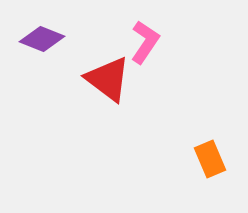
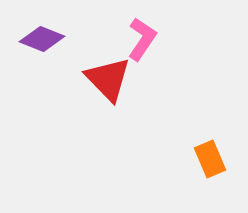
pink L-shape: moved 3 px left, 3 px up
red triangle: rotated 9 degrees clockwise
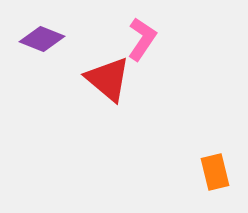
red triangle: rotated 6 degrees counterclockwise
orange rectangle: moved 5 px right, 13 px down; rotated 9 degrees clockwise
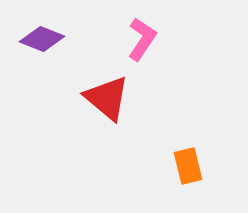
red triangle: moved 1 px left, 19 px down
orange rectangle: moved 27 px left, 6 px up
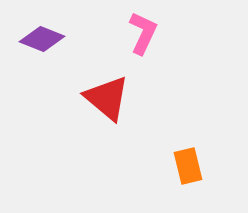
pink L-shape: moved 1 px right, 6 px up; rotated 9 degrees counterclockwise
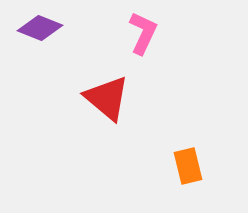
purple diamond: moved 2 px left, 11 px up
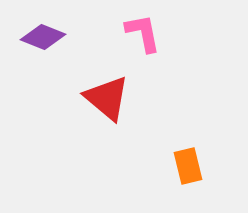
purple diamond: moved 3 px right, 9 px down
pink L-shape: rotated 36 degrees counterclockwise
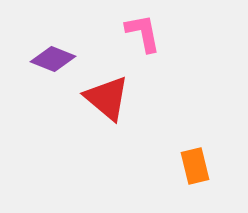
purple diamond: moved 10 px right, 22 px down
orange rectangle: moved 7 px right
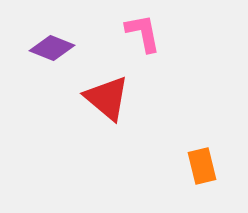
purple diamond: moved 1 px left, 11 px up
orange rectangle: moved 7 px right
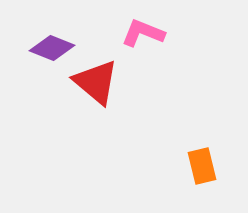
pink L-shape: rotated 57 degrees counterclockwise
red triangle: moved 11 px left, 16 px up
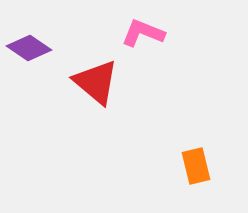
purple diamond: moved 23 px left; rotated 12 degrees clockwise
orange rectangle: moved 6 px left
